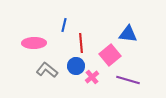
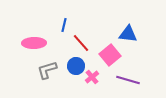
red line: rotated 36 degrees counterclockwise
gray L-shape: rotated 55 degrees counterclockwise
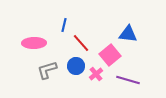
pink cross: moved 4 px right, 3 px up
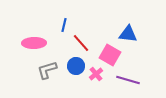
pink square: rotated 20 degrees counterclockwise
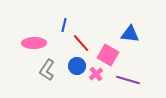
blue triangle: moved 2 px right
pink square: moved 2 px left
blue circle: moved 1 px right
gray L-shape: rotated 40 degrees counterclockwise
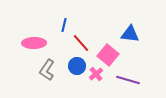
pink square: rotated 10 degrees clockwise
